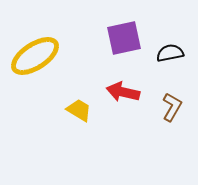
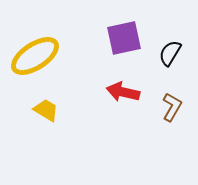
black semicircle: rotated 48 degrees counterclockwise
yellow trapezoid: moved 33 px left
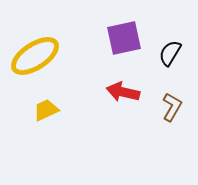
yellow trapezoid: rotated 56 degrees counterclockwise
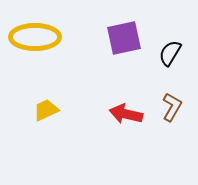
yellow ellipse: moved 19 px up; rotated 33 degrees clockwise
red arrow: moved 3 px right, 22 px down
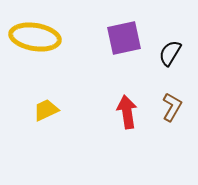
yellow ellipse: rotated 9 degrees clockwise
red arrow: moved 1 px right, 2 px up; rotated 68 degrees clockwise
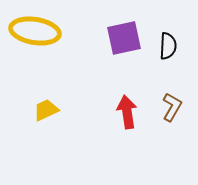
yellow ellipse: moved 6 px up
black semicircle: moved 2 px left, 7 px up; rotated 152 degrees clockwise
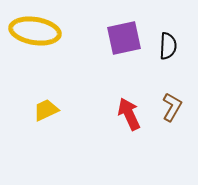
red arrow: moved 2 px right, 2 px down; rotated 16 degrees counterclockwise
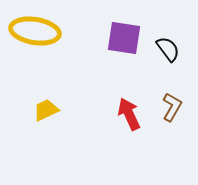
purple square: rotated 21 degrees clockwise
black semicircle: moved 3 px down; rotated 40 degrees counterclockwise
